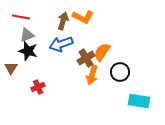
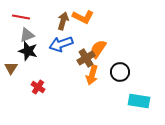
orange semicircle: moved 4 px left, 3 px up
red cross: rotated 32 degrees counterclockwise
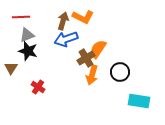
red line: rotated 12 degrees counterclockwise
blue arrow: moved 5 px right, 5 px up
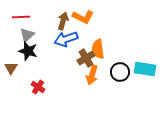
gray triangle: rotated 21 degrees counterclockwise
orange semicircle: rotated 42 degrees counterclockwise
cyan rectangle: moved 6 px right, 32 px up
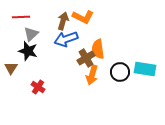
gray triangle: moved 4 px right, 1 px up
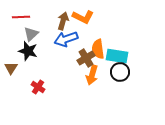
cyan rectangle: moved 28 px left, 13 px up
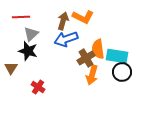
black circle: moved 2 px right
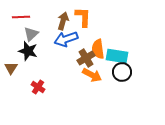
orange L-shape: rotated 115 degrees counterclockwise
orange arrow: rotated 78 degrees counterclockwise
